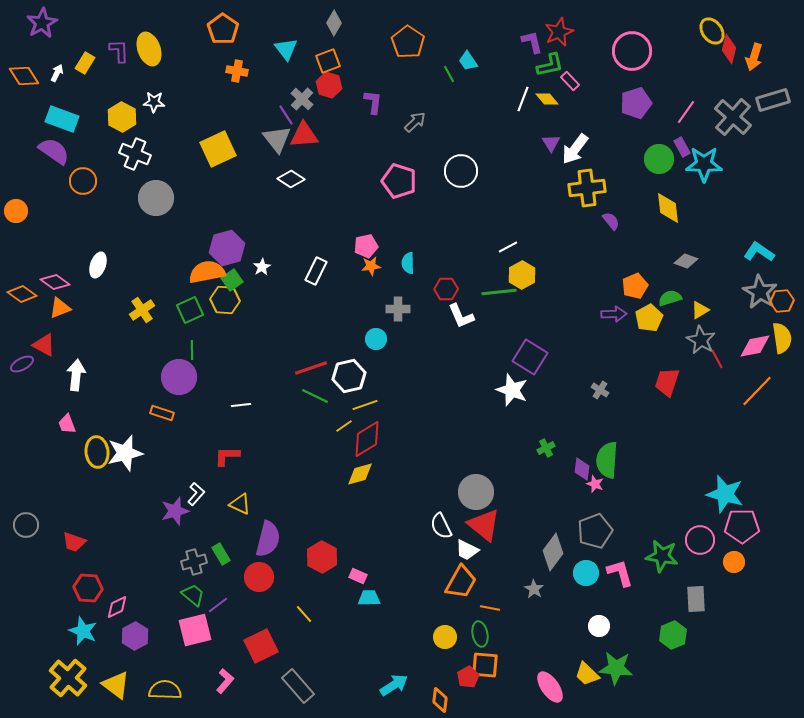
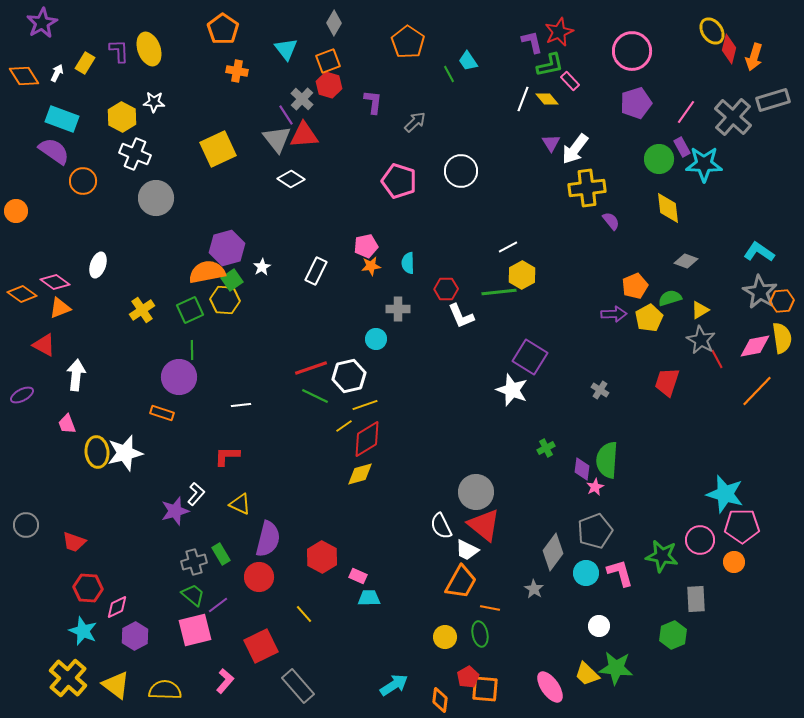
purple ellipse at (22, 364): moved 31 px down
pink star at (595, 484): moved 3 px down; rotated 24 degrees clockwise
orange square at (485, 665): moved 24 px down
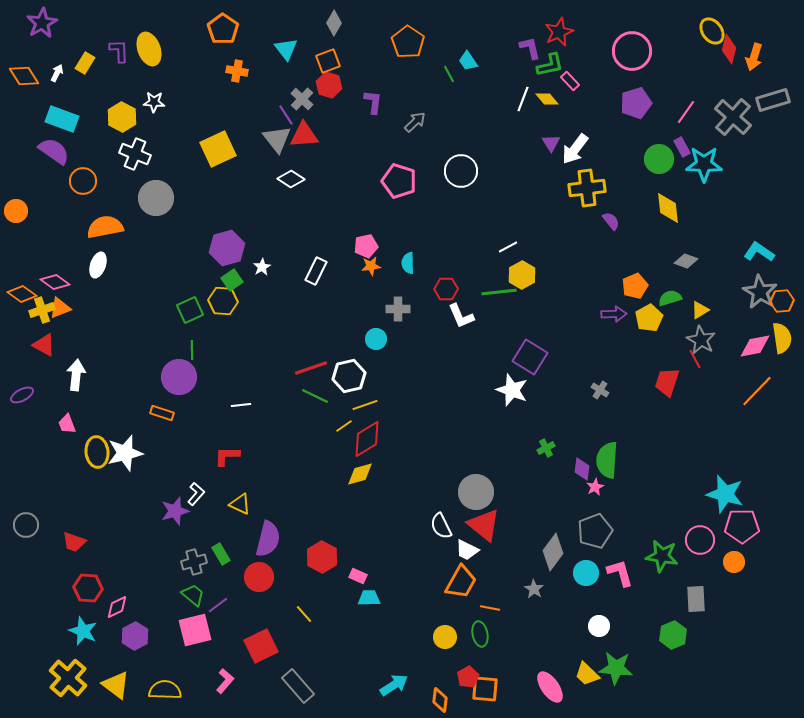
purple L-shape at (532, 42): moved 2 px left, 6 px down
orange semicircle at (207, 272): moved 102 px left, 45 px up
yellow hexagon at (225, 300): moved 2 px left, 1 px down
yellow cross at (142, 310): moved 100 px left; rotated 15 degrees clockwise
red line at (717, 359): moved 22 px left
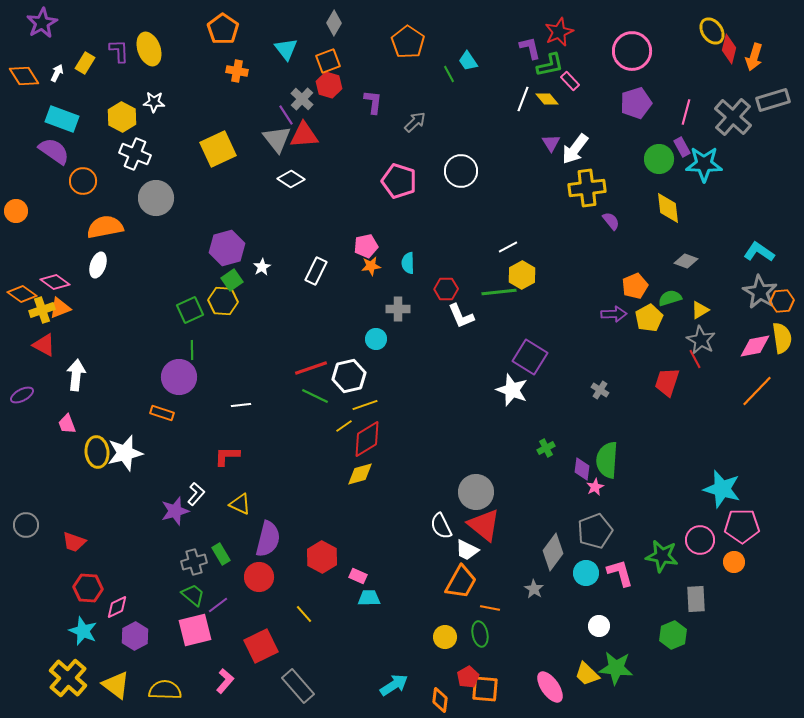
pink line at (686, 112): rotated 20 degrees counterclockwise
cyan star at (725, 494): moved 3 px left, 5 px up
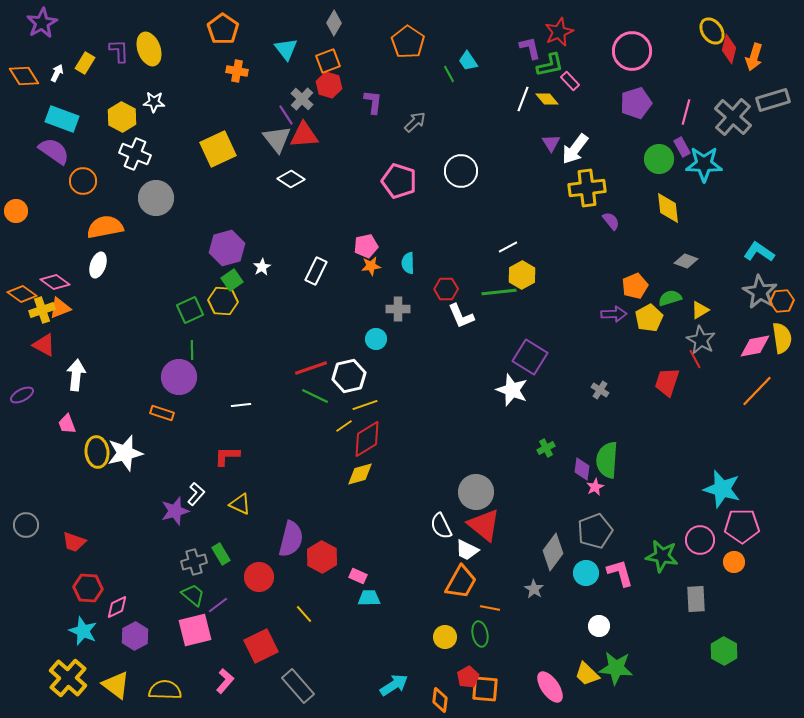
purple semicircle at (268, 539): moved 23 px right
green hexagon at (673, 635): moved 51 px right, 16 px down; rotated 8 degrees counterclockwise
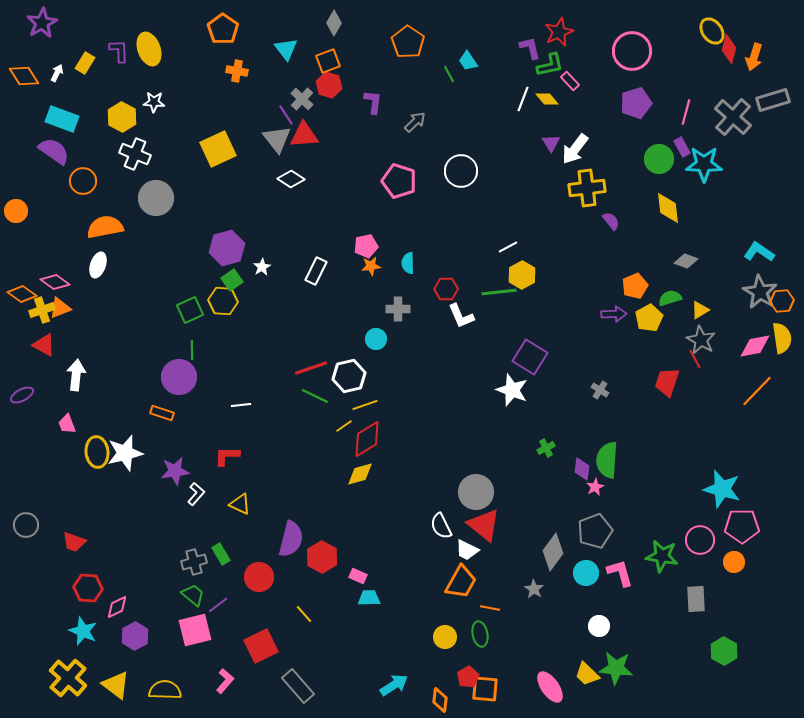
purple star at (175, 511): moved 40 px up; rotated 8 degrees clockwise
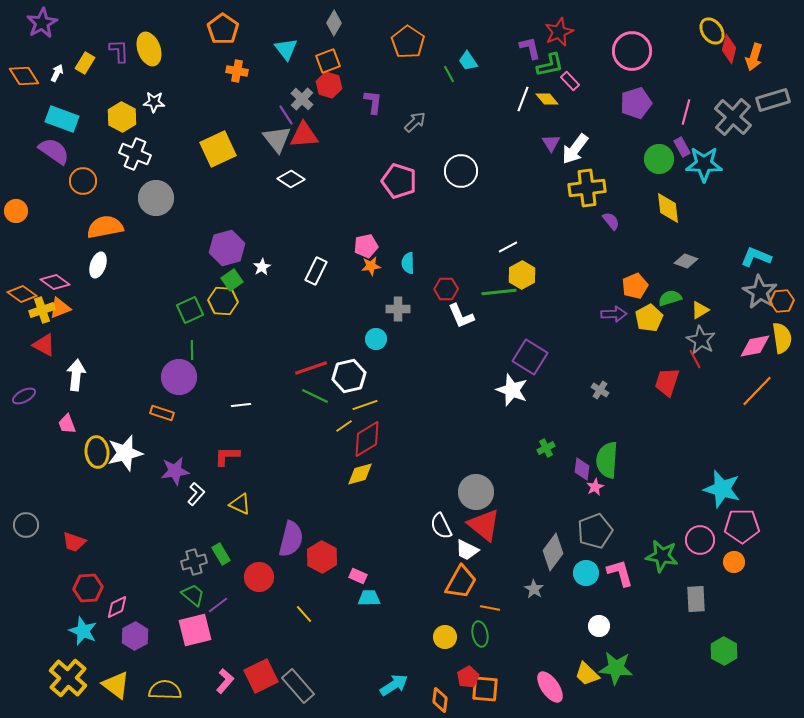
cyan L-shape at (759, 252): moved 3 px left, 5 px down; rotated 12 degrees counterclockwise
purple ellipse at (22, 395): moved 2 px right, 1 px down
red hexagon at (88, 588): rotated 8 degrees counterclockwise
red square at (261, 646): moved 30 px down
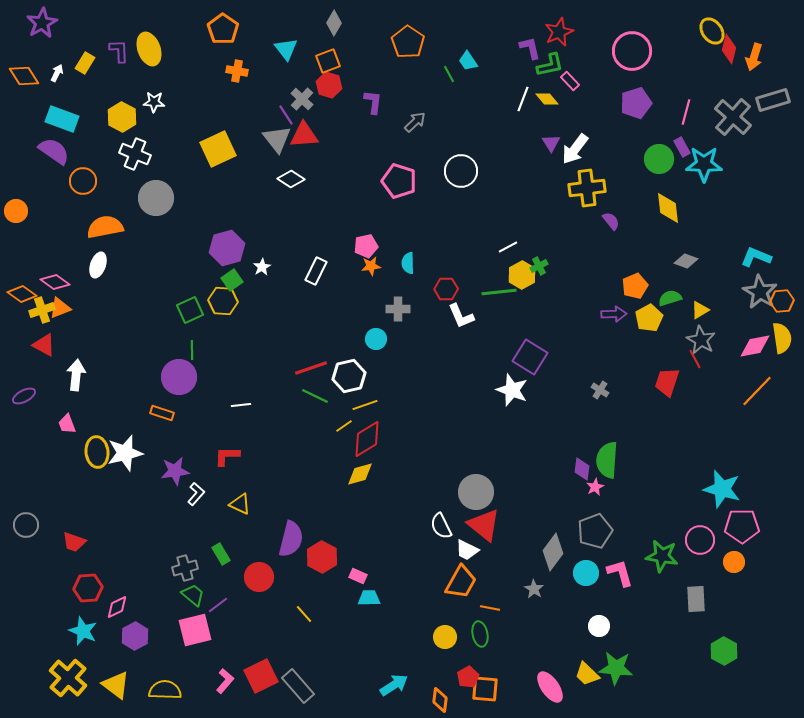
green cross at (546, 448): moved 7 px left, 182 px up
gray cross at (194, 562): moved 9 px left, 6 px down
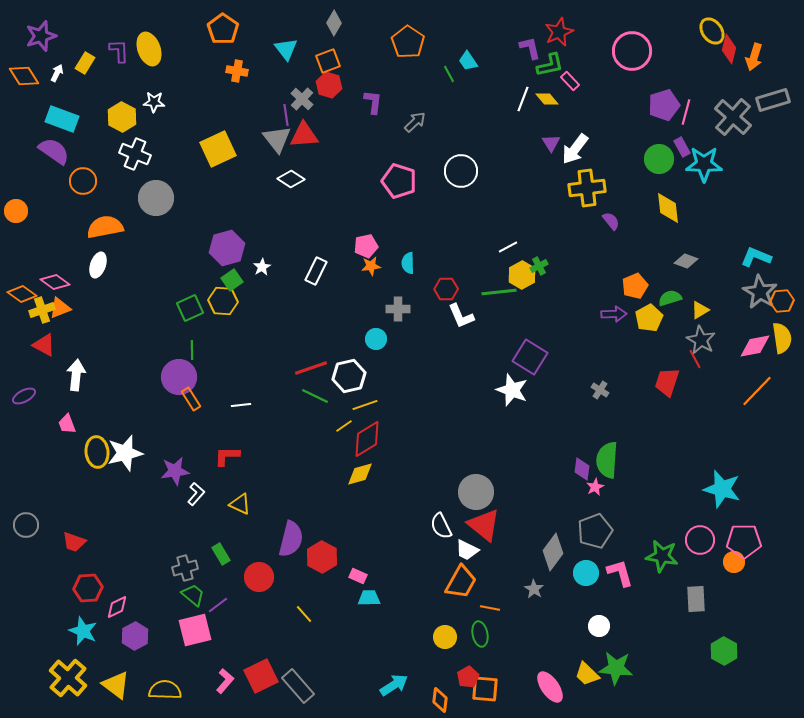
purple star at (42, 23): moved 1 px left, 13 px down; rotated 12 degrees clockwise
purple pentagon at (636, 103): moved 28 px right, 2 px down
purple line at (286, 115): rotated 25 degrees clockwise
green square at (190, 310): moved 2 px up
orange rectangle at (162, 413): moved 29 px right, 14 px up; rotated 40 degrees clockwise
pink pentagon at (742, 526): moved 2 px right, 15 px down
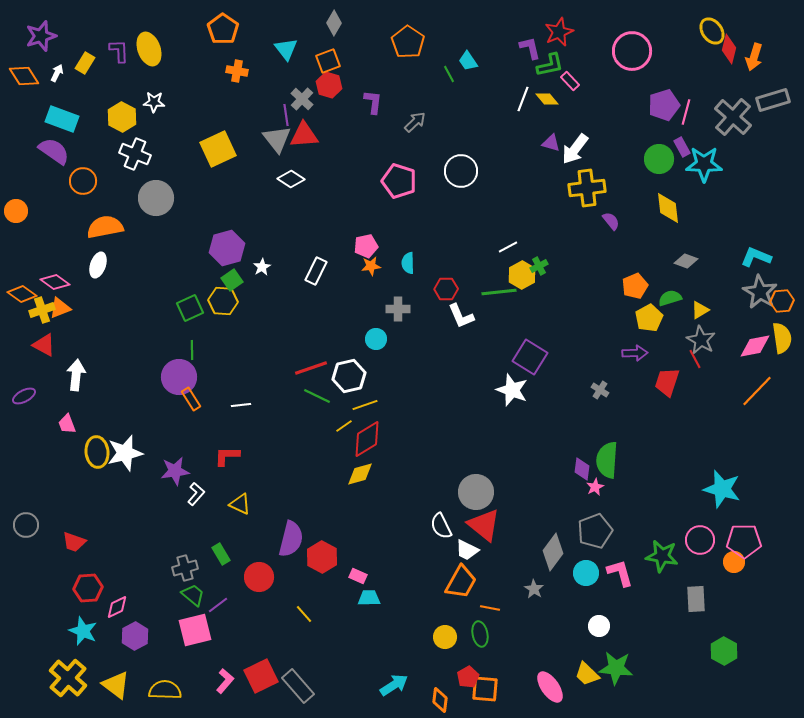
purple triangle at (551, 143): rotated 42 degrees counterclockwise
purple arrow at (614, 314): moved 21 px right, 39 px down
green line at (315, 396): moved 2 px right
